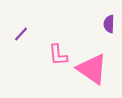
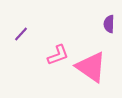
pink L-shape: rotated 105 degrees counterclockwise
pink triangle: moved 1 px left, 2 px up
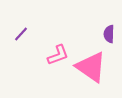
purple semicircle: moved 10 px down
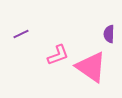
purple line: rotated 21 degrees clockwise
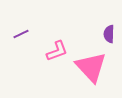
pink L-shape: moved 1 px left, 4 px up
pink triangle: rotated 12 degrees clockwise
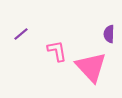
purple line: rotated 14 degrees counterclockwise
pink L-shape: rotated 80 degrees counterclockwise
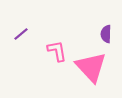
purple semicircle: moved 3 px left
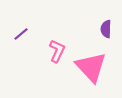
purple semicircle: moved 5 px up
pink L-shape: rotated 35 degrees clockwise
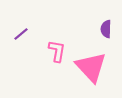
pink L-shape: rotated 15 degrees counterclockwise
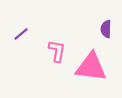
pink triangle: rotated 40 degrees counterclockwise
